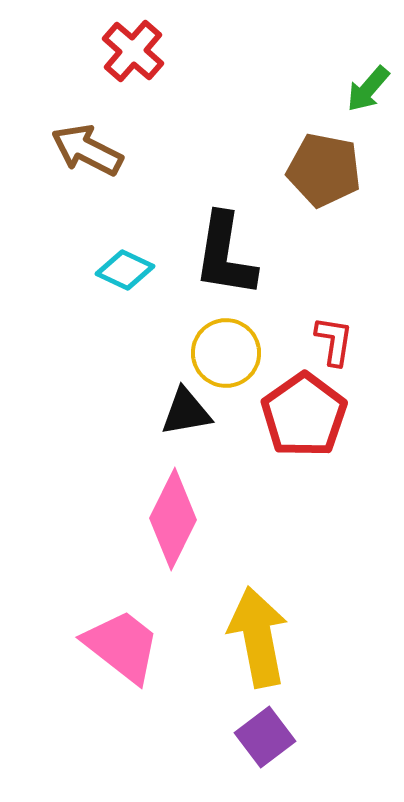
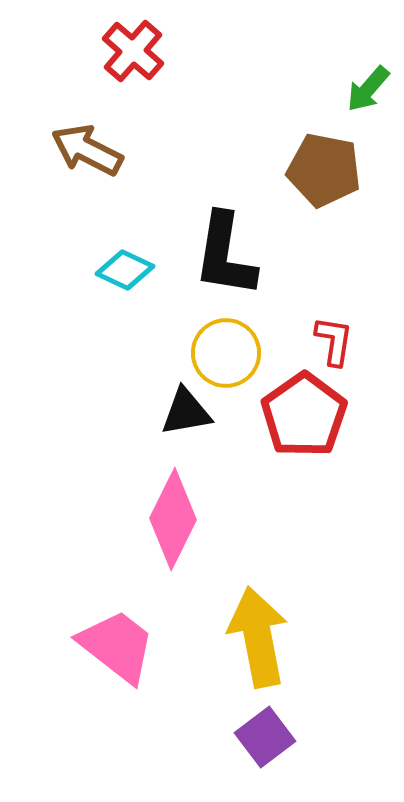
pink trapezoid: moved 5 px left
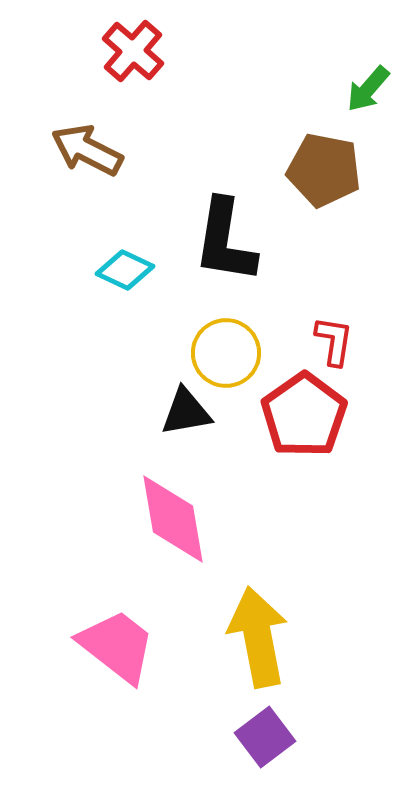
black L-shape: moved 14 px up
pink diamond: rotated 36 degrees counterclockwise
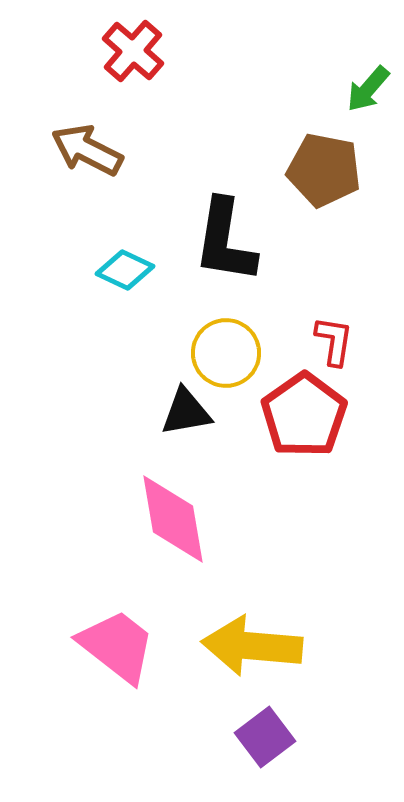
yellow arrow: moved 6 px left, 9 px down; rotated 74 degrees counterclockwise
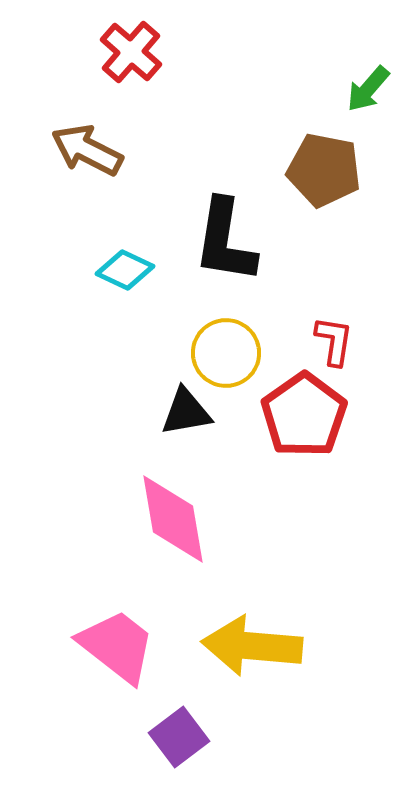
red cross: moved 2 px left, 1 px down
purple square: moved 86 px left
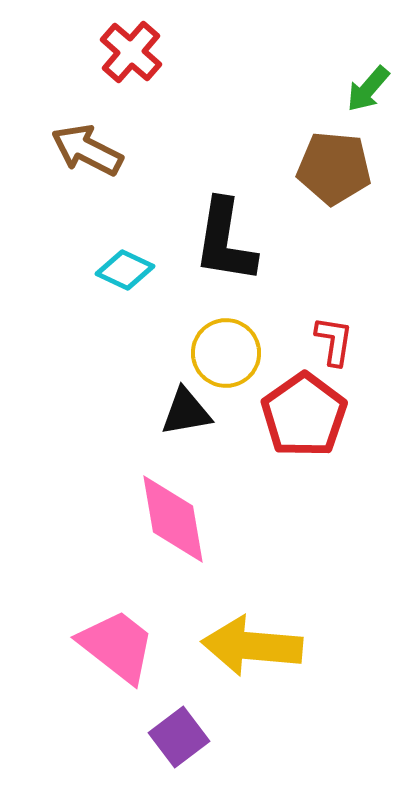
brown pentagon: moved 10 px right, 2 px up; rotated 6 degrees counterclockwise
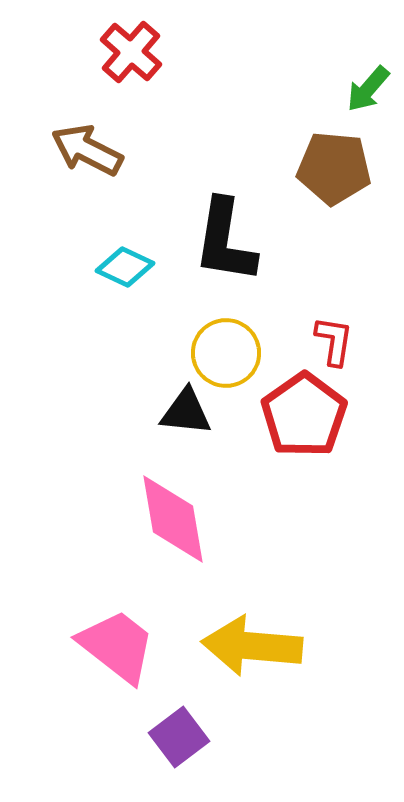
cyan diamond: moved 3 px up
black triangle: rotated 16 degrees clockwise
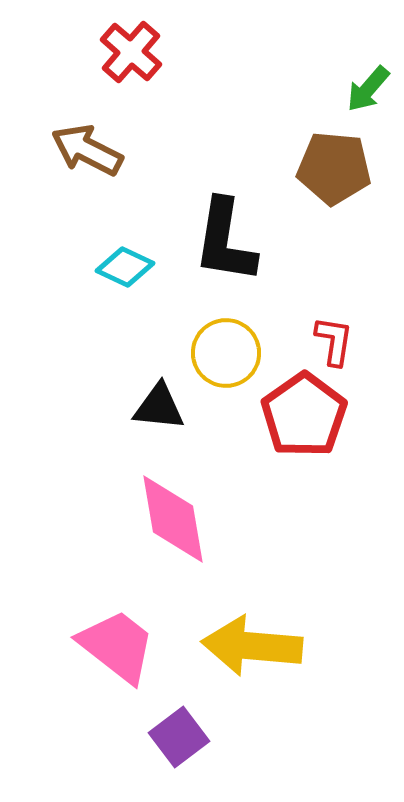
black triangle: moved 27 px left, 5 px up
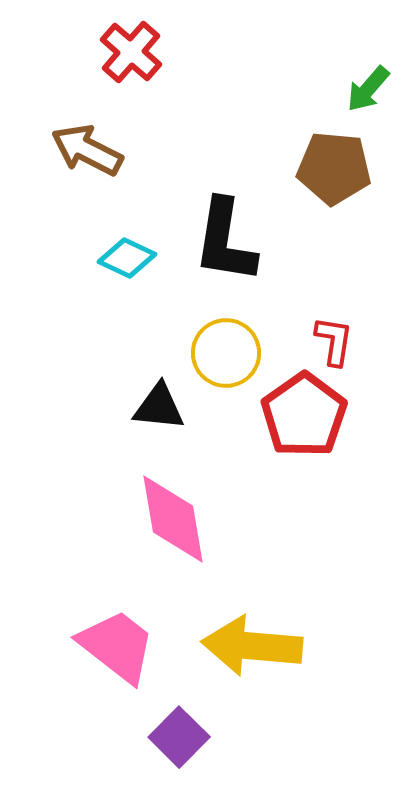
cyan diamond: moved 2 px right, 9 px up
purple square: rotated 8 degrees counterclockwise
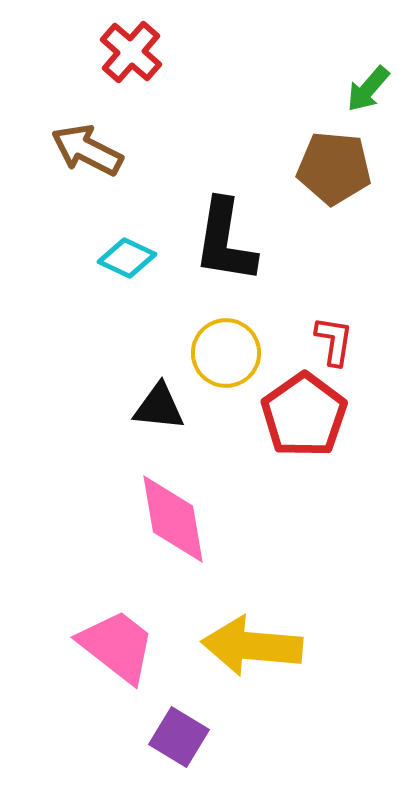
purple square: rotated 14 degrees counterclockwise
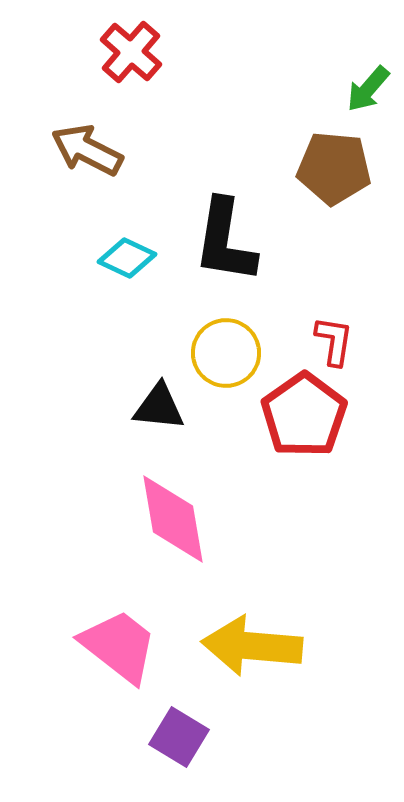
pink trapezoid: moved 2 px right
